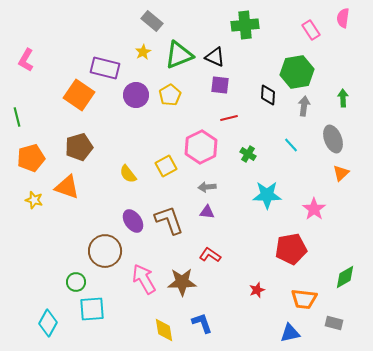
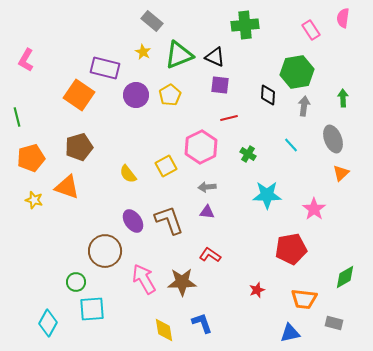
yellow star at (143, 52): rotated 14 degrees counterclockwise
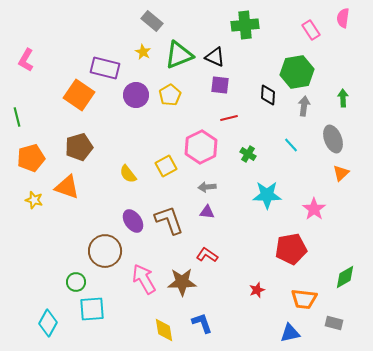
red L-shape at (210, 255): moved 3 px left
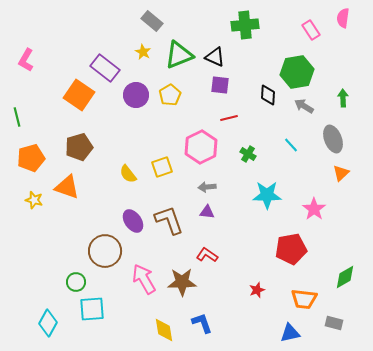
purple rectangle at (105, 68): rotated 24 degrees clockwise
gray arrow at (304, 106): rotated 66 degrees counterclockwise
yellow square at (166, 166): moved 4 px left, 1 px down; rotated 10 degrees clockwise
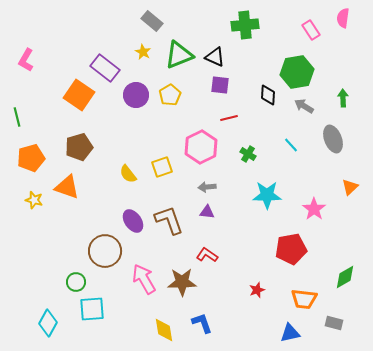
orange triangle at (341, 173): moved 9 px right, 14 px down
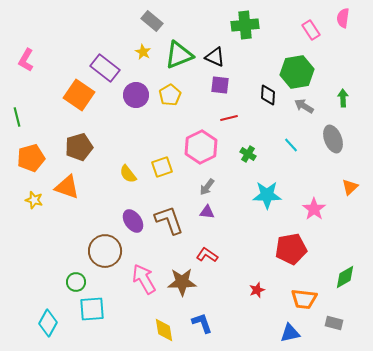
gray arrow at (207, 187): rotated 48 degrees counterclockwise
